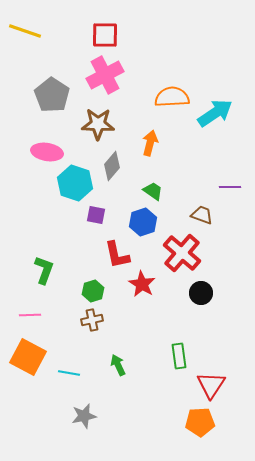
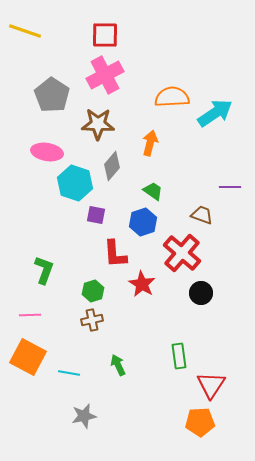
red L-shape: moved 2 px left, 1 px up; rotated 8 degrees clockwise
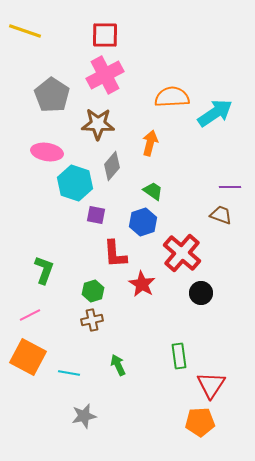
brown trapezoid: moved 19 px right
pink line: rotated 25 degrees counterclockwise
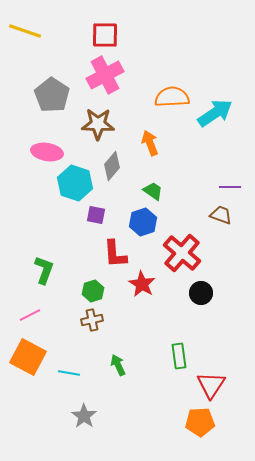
orange arrow: rotated 35 degrees counterclockwise
gray star: rotated 25 degrees counterclockwise
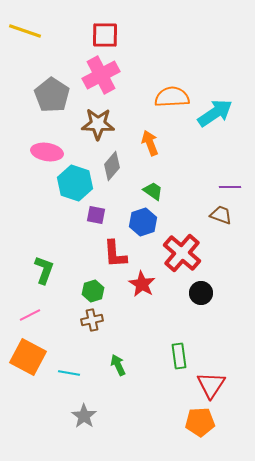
pink cross: moved 4 px left
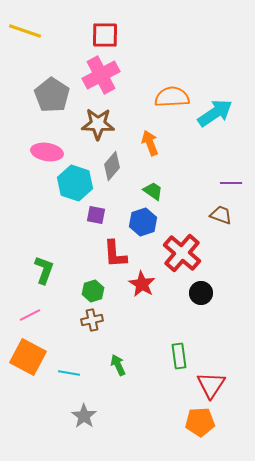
purple line: moved 1 px right, 4 px up
